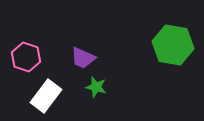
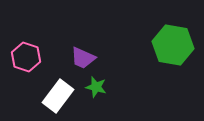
white rectangle: moved 12 px right
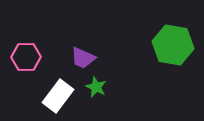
pink hexagon: rotated 20 degrees counterclockwise
green star: rotated 10 degrees clockwise
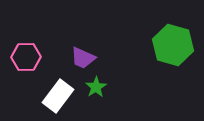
green hexagon: rotated 6 degrees clockwise
green star: rotated 15 degrees clockwise
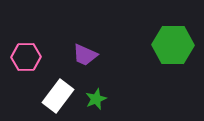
green hexagon: rotated 15 degrees counterclockwise
purple trapezoid: moved 2 px right, 3 px up
green star: moved 12 px down; rotated 10 degrees clockwise
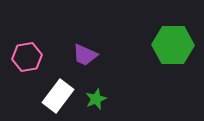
pink hexagon: moved 1 px right; rotated 8 degrees counterclockwise
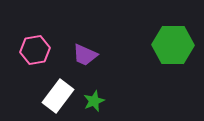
pink hexagon: moved 8 px right, 7 px up
green star: moved 2 px left, 2 px down
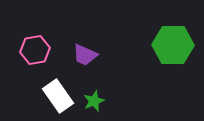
white rectangle: rotated 72 degrees counterclockwise
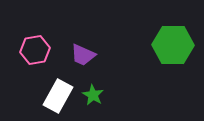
purple trapezoid: moved 2 px left
white rectangle: rotated 64 degrees clockwise
green star: moved 1 px left, 6 px up; rotated 20 degrees counterclockwise
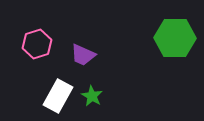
green hexagon: moved 2 px right, 7 px up
pink hexagon: moved 2 px right, 6 px up; rotated 8 degrees counterclockwise
green star: moved 1 px left, 1 px down
